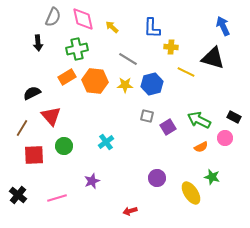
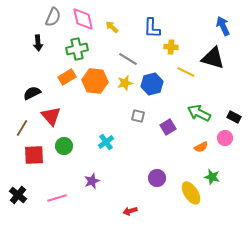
yellow star: moved 2 px up; rotated 14 degrees counterclockwise
gray square: moved 9 px left
green arrow: moved 7 px up
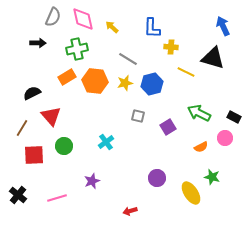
black arrow: rotated 84 degrees counterclockwise
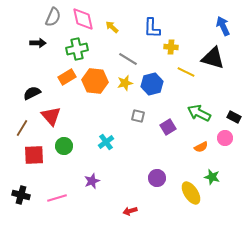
black cross: moved 3 px right; rotated 24 degrees counterclockwise
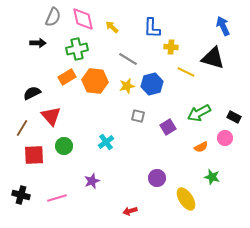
yellow star: moved 2 px right, 3 px down
green arrow: rotated 55 degrees counterclockwise
yellow ellipse: moved 5 px left, 6 px down
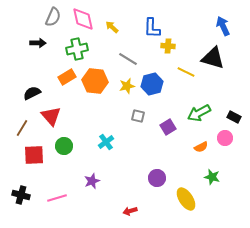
yellow cross: moved 3 px left, 1 px up
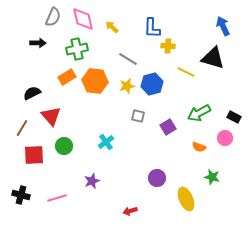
orange semicircle: moved 2 px left; rotated 48 degrees clockwise
yellow ellipse: rotated 10 degrees clockwise
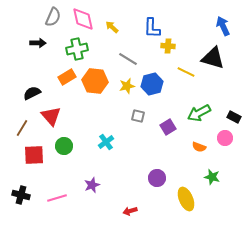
purple star: moved 4 px down
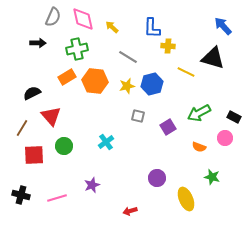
blue arrow: rotated 18 degrees counterclockwise
gray line: moved 2 px up
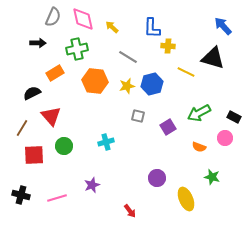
orange rectangle: moved 12 px left, 4 px up
cyan cross: rotated 21 degrees clockwise
red arrow: rotated 112 degrees counterclockwise
